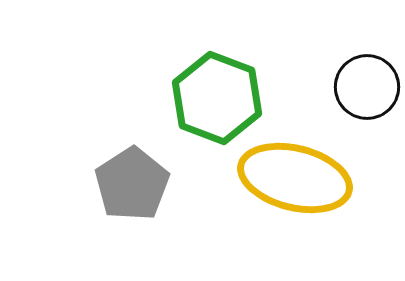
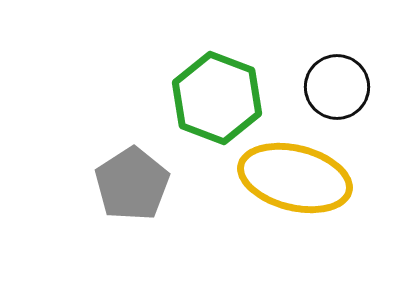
black circle: moved 30 px left
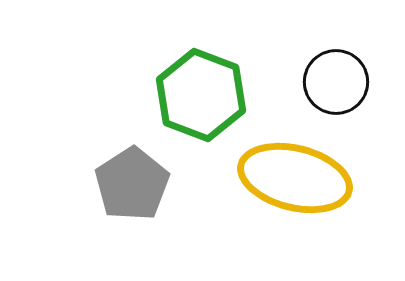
black circle: moved 1 px left, 5 px up
green hexagon: moved 16 px left, 3 px up
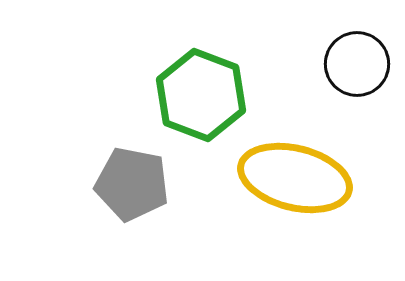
black circle: moved 21 px right, 18 px up
gray pentagon: rotated 28 degrees counterclockwise
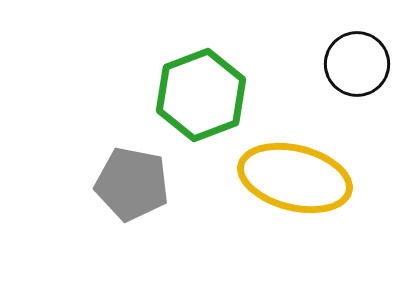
green hexagon: rotated 18 degrees clockwise
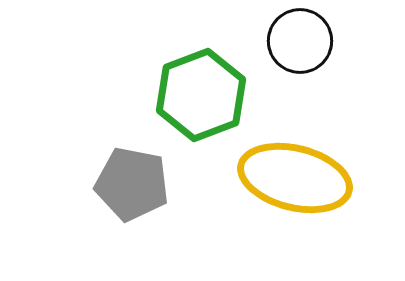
black circle: moved 57 px left, 23 px up
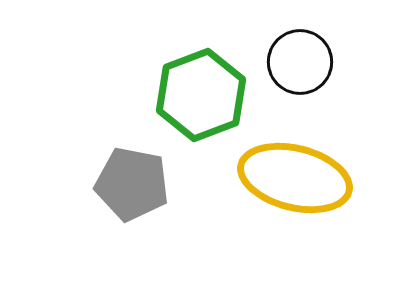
black circle: moved 21 px down
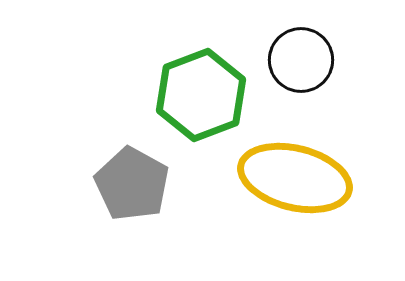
black circle: moved 1 px right, 2 px up
gray pentagon: rotated 18 degrees clockwise
